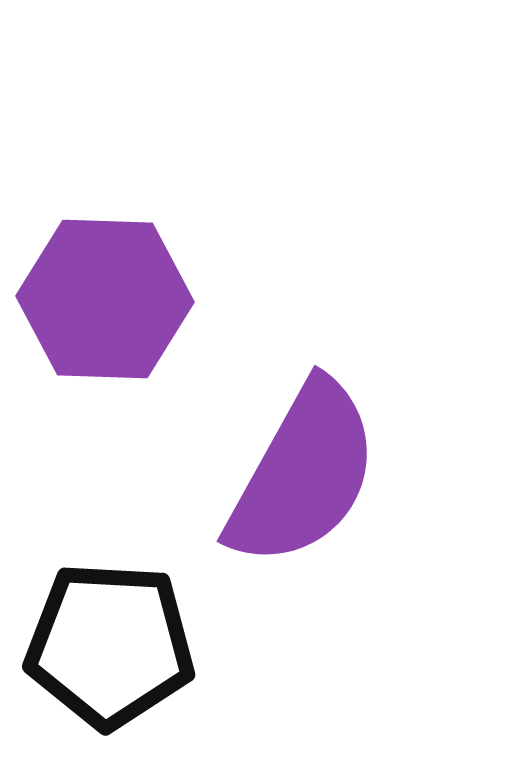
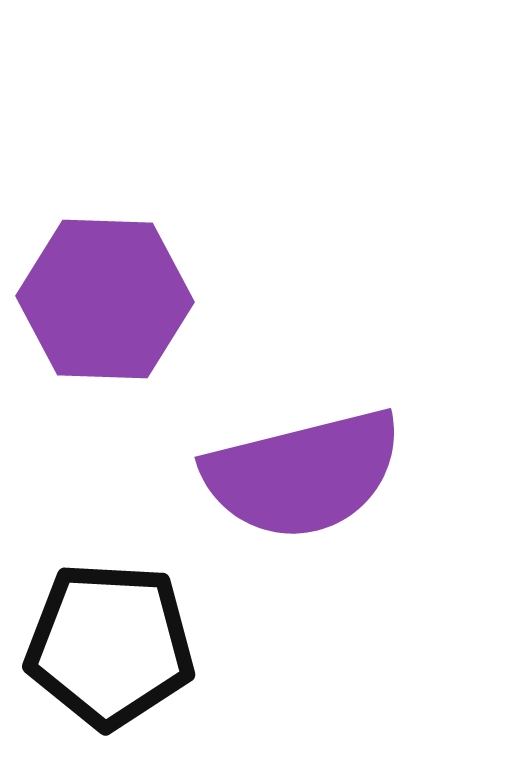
purple semicircle: rotated 47 degrees clockwise
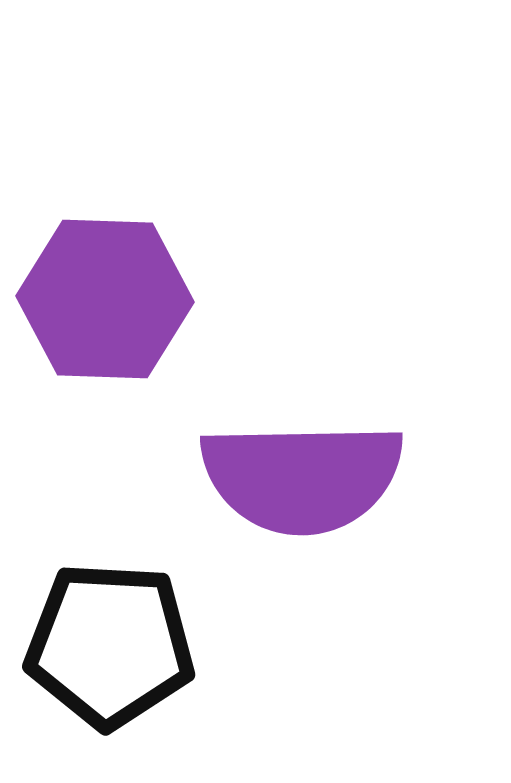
purple semicircle: moved 1 px left, 3 px down; rotated 13 degrees clockwise
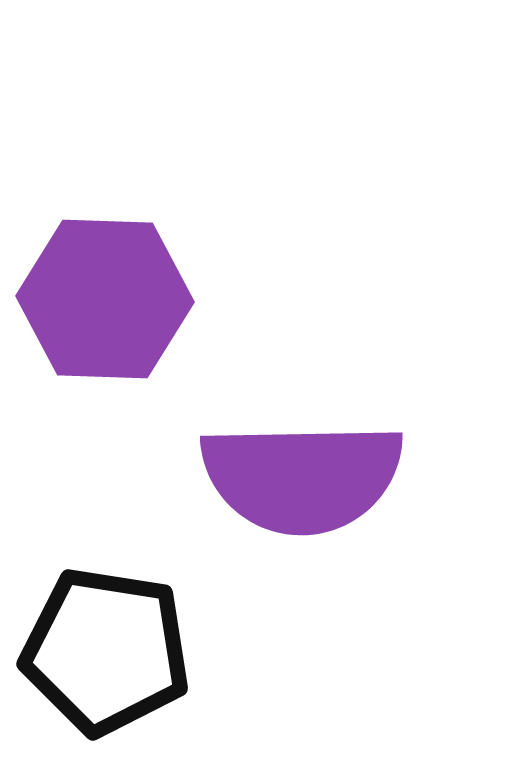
black pentagon: moved 4 px left, 6 px down; rotated 6 degrees clockwise
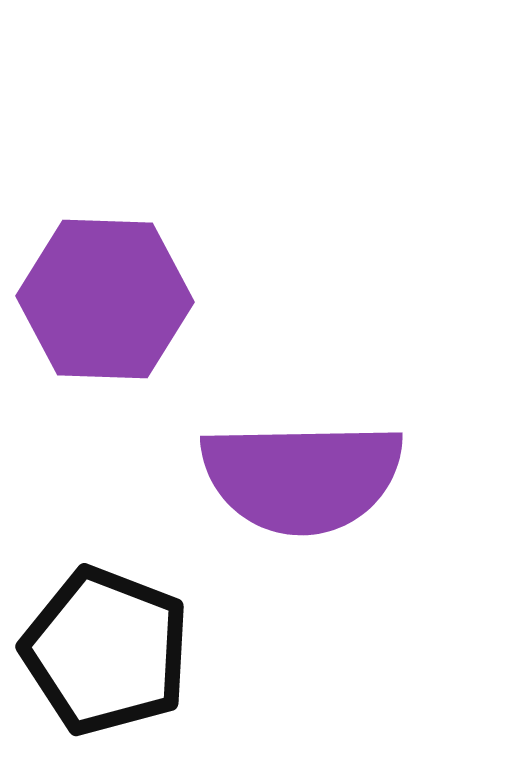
black pentagon: rotated 12 degrees clockwise
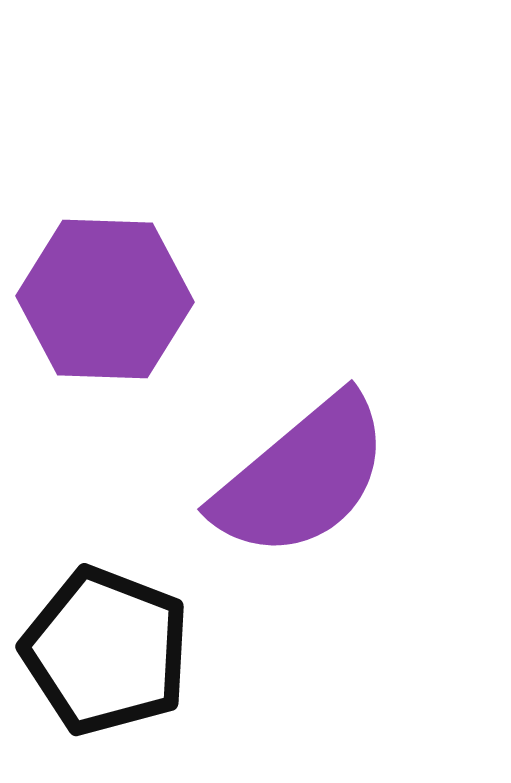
purple semicircle: rotated 39 degrees counterclockwise
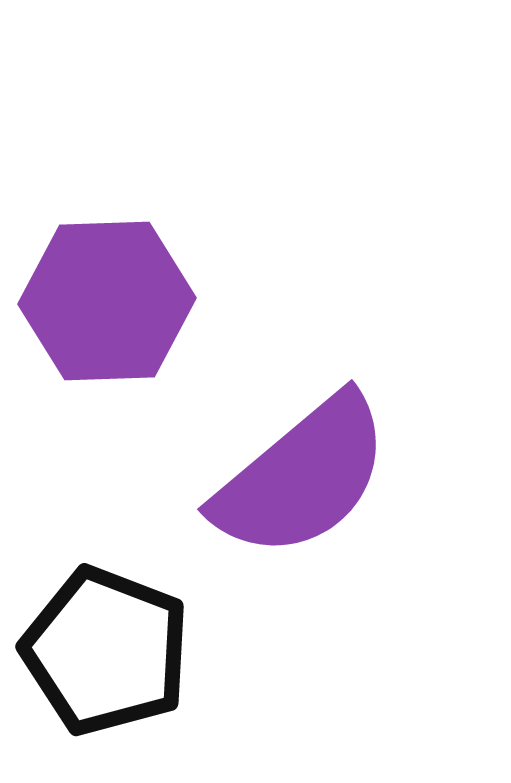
purple hexagon: moved 2 px right, 2 px down; rotated 4 degrees counterclockwise
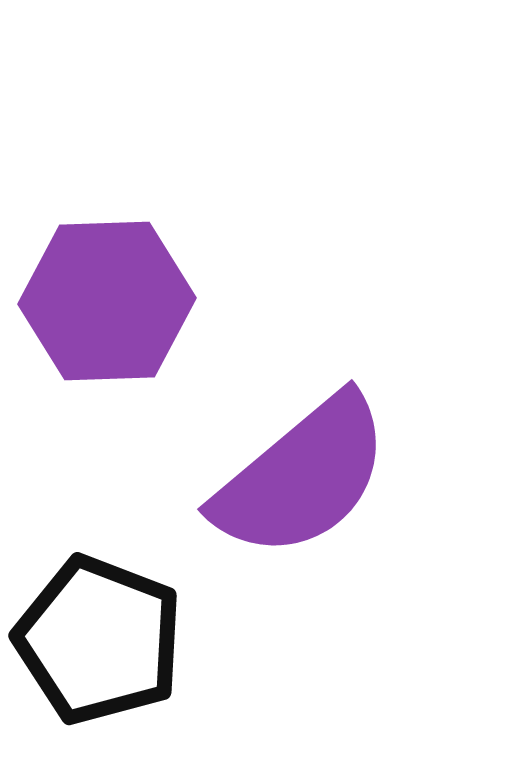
black pentagon: moved 7 px left, 11 px up
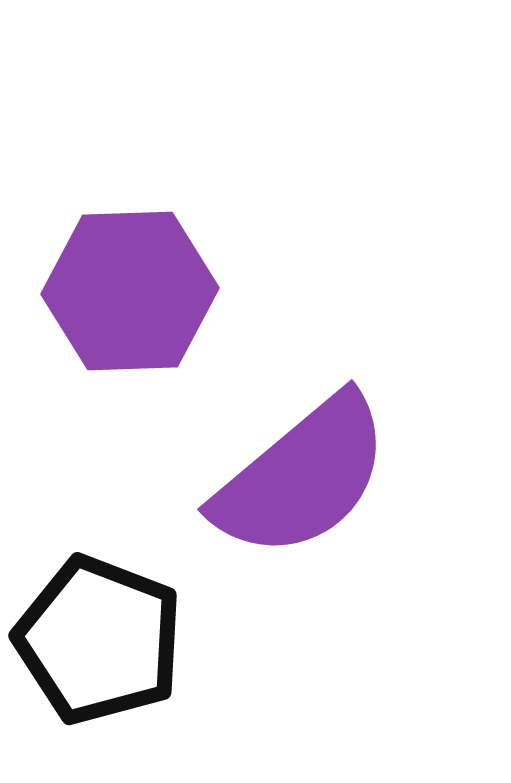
purple hexagon: moved 23 px right, 10 px up
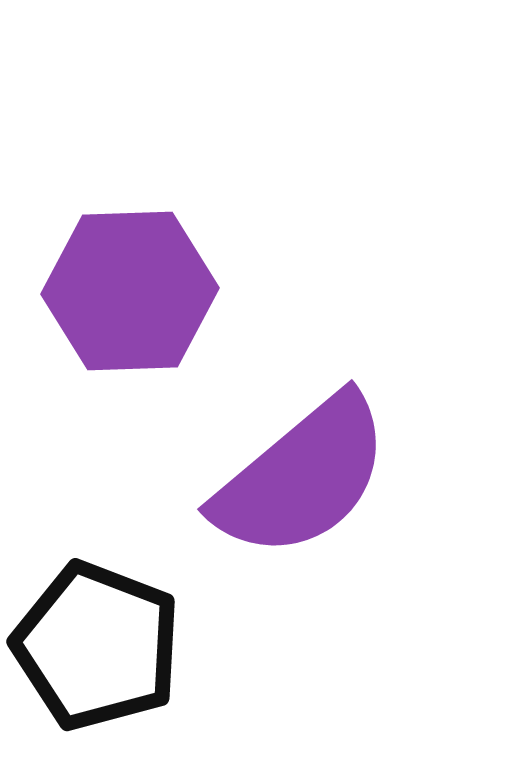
black pentagon: moved 2 px left, 6 px down
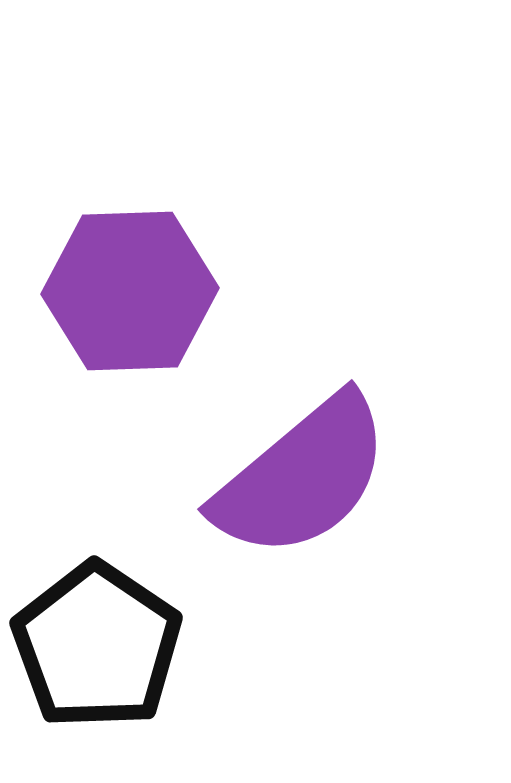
black pentagon: rotated 13 degrees clockwise
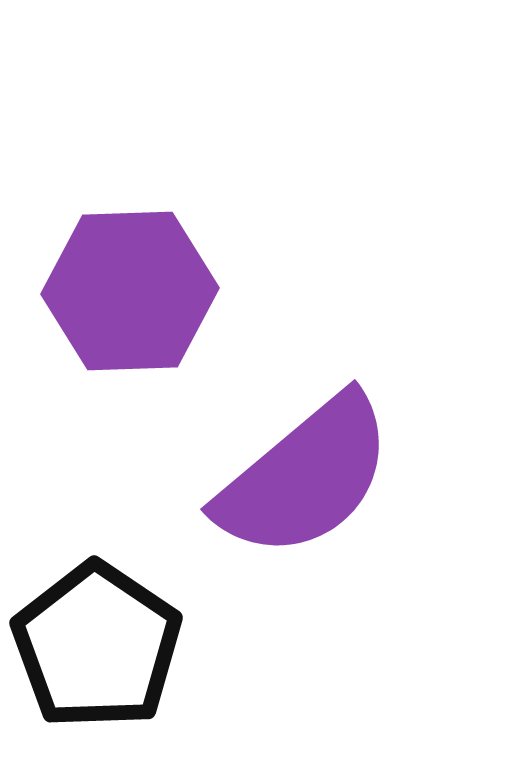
purple semicircle: moved 3 px right
